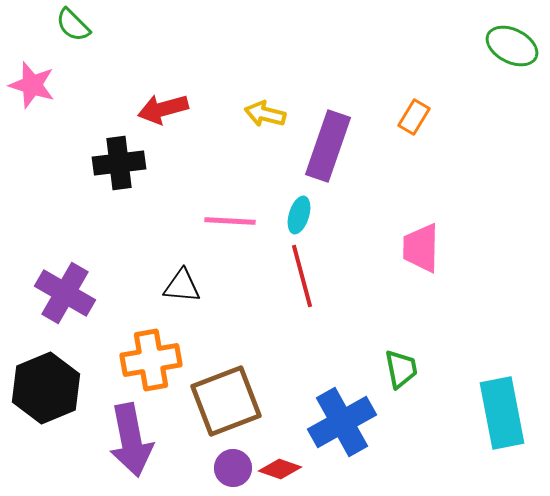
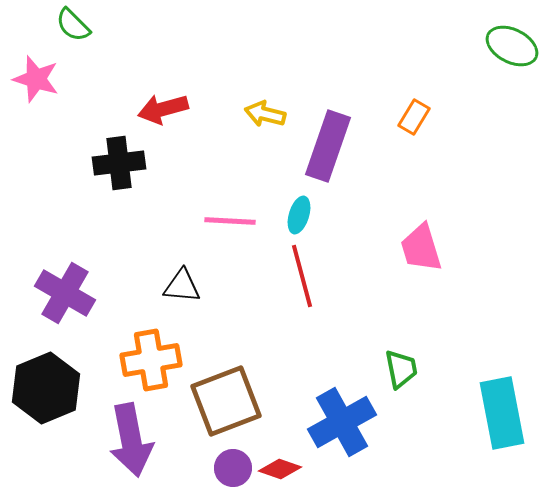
pink star: moved 4 px right, 6 px up
pink trapezoid: rotated 18 degrees counterclockwise
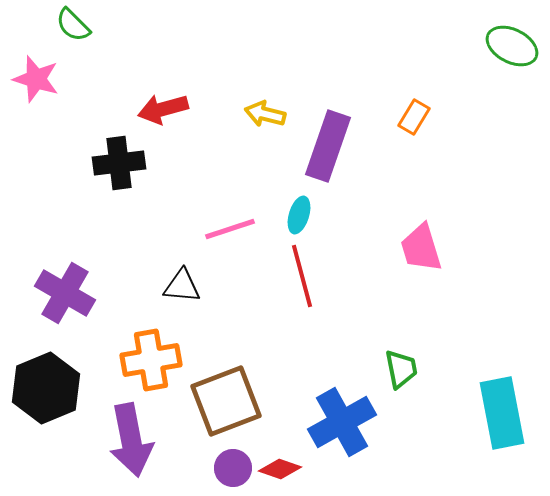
pink line: moved 8 px down; rotated 21 degrees counterclockwise
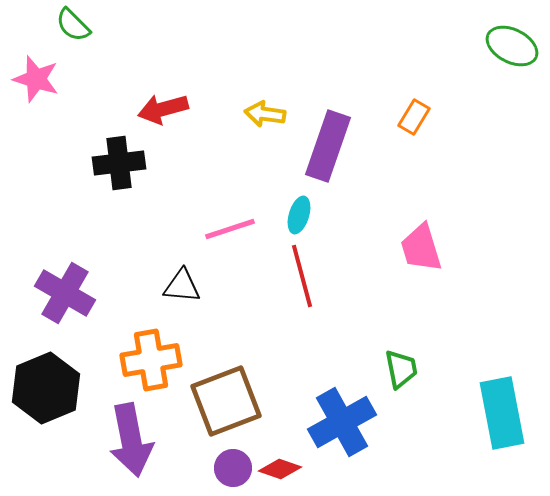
yellow arrow: rotated 6 degrees counterclockwise
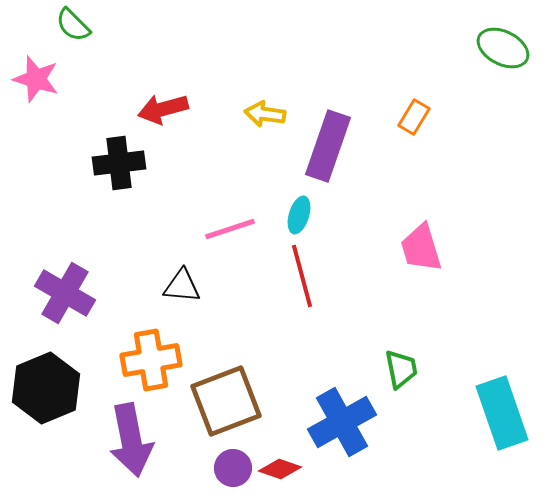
green ellipse: moved 9 px left, 2 px down
cyan rectangle: rotated 8 degrees counterclockwise
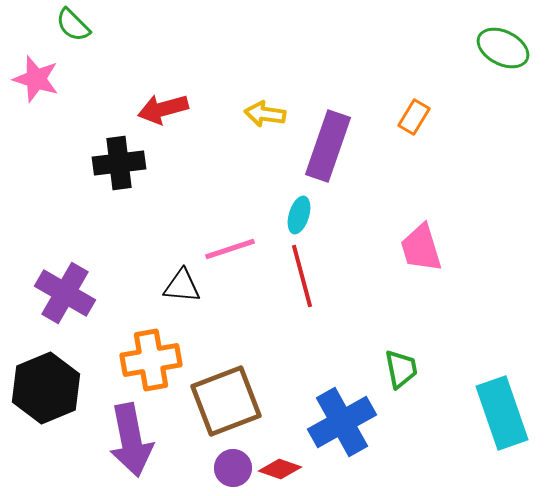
pink line: moved 20 px down
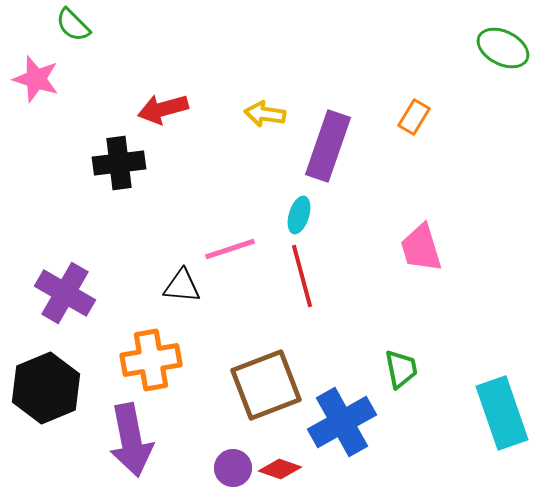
brown square: moved 40 px right, 16 px up
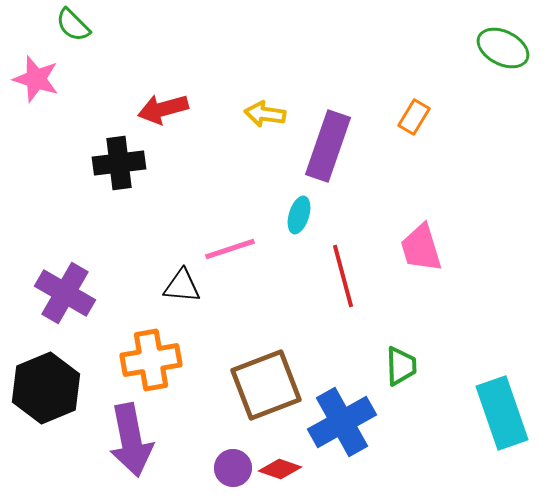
red line: moved 41 px right
green trapezoid: moved 3 px up; rotated 9 degrees clockwise
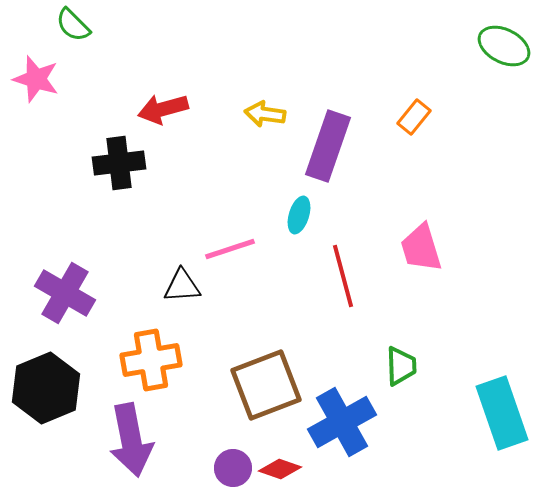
green ellipse: moved 1 px right, 2 px up
orange rectangle: rotated 8 degrees clockwise
black triangle: rotated 9 degrees counterclockwise
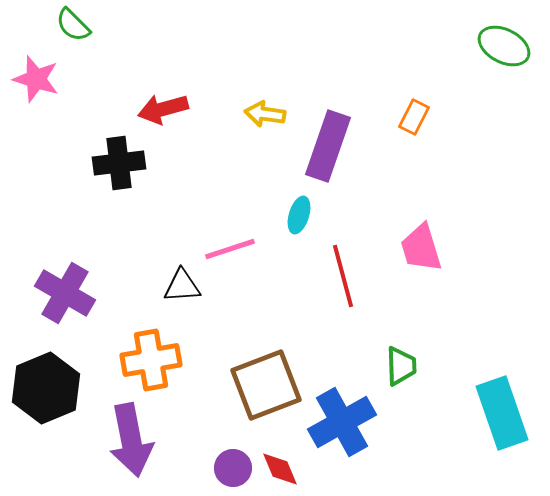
orange rectangle: rotated 12 degrees counterclockwise
red diamond: rotated 48 degrees clockwise
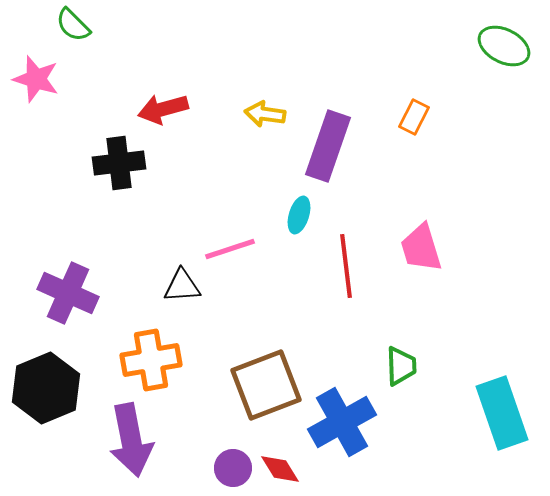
red line: moved 3 px right, 10 px up; rotated 8 degrees clockwise
purple cross: moved 3 px right; rotated 6 degrees counterclockwise
red diamond: rotated 9 degrees counterclockwise
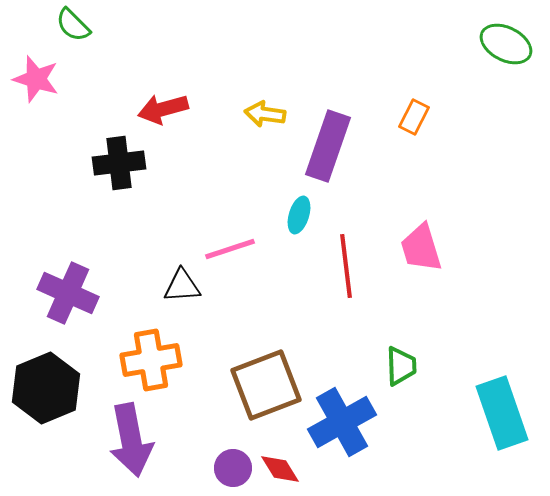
green ellipse: moved 2 px right, 2 px up
